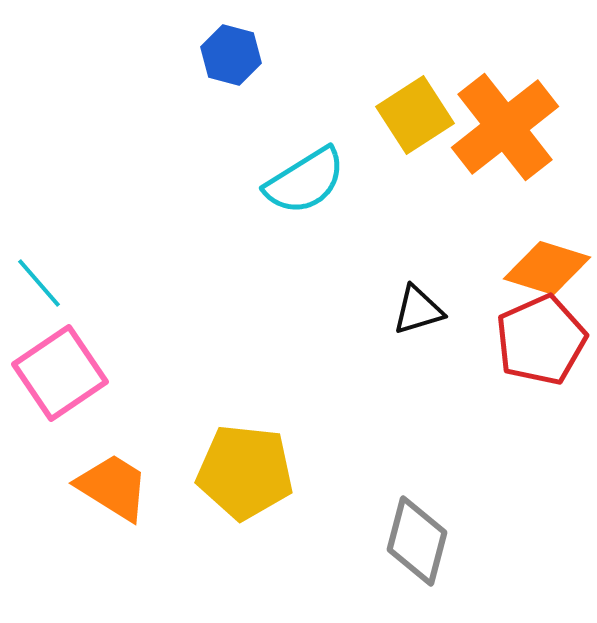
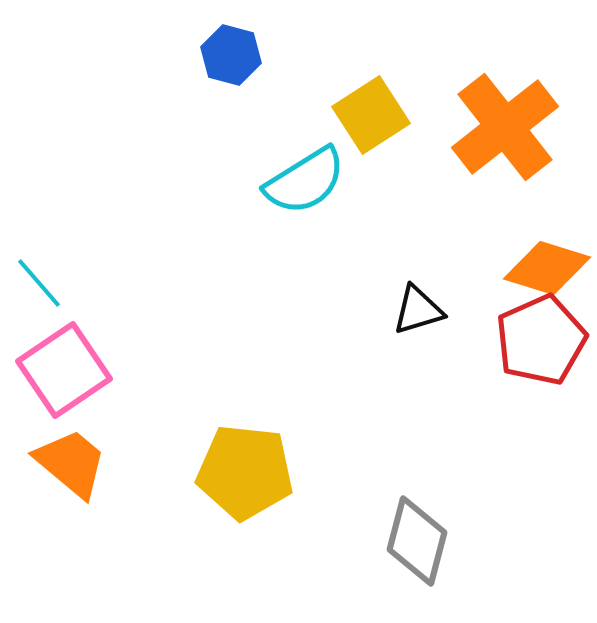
yellow square: moved 44 px left
pink square: moved 4 px right, 3 px up
orange trapezoid: moved 42 px left, 24 px up; rotated 8 degrees clockwise
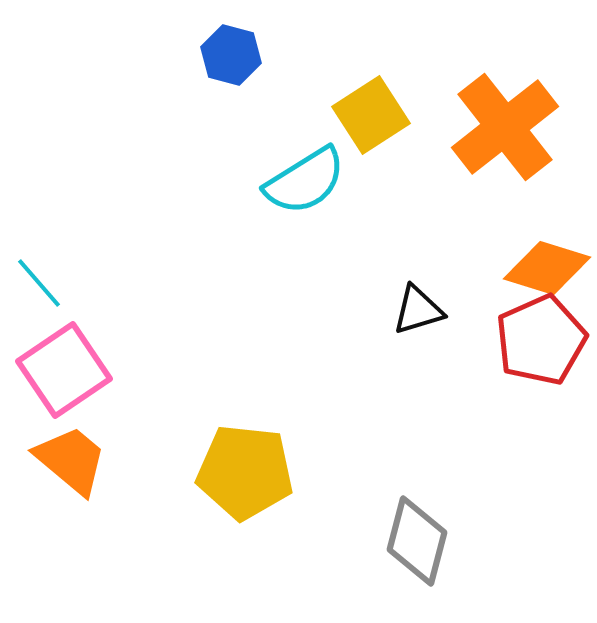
orange trapezoid: moved 3 px up
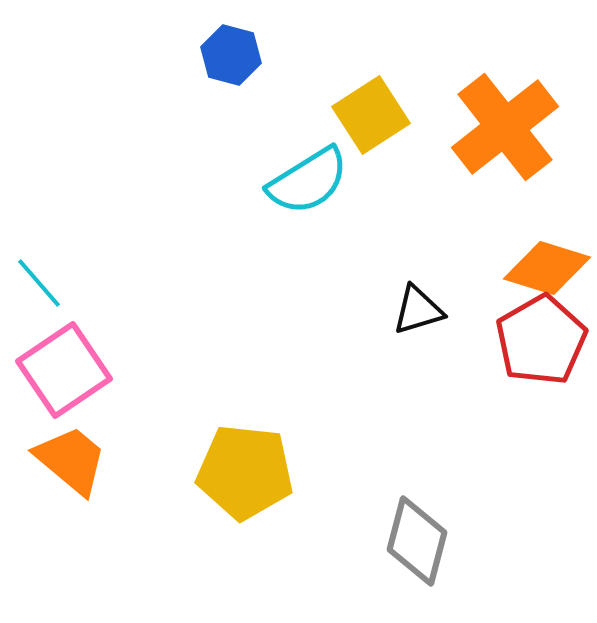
cyan semicircle: moved 3 px right
red pentagon: rotated 6 degrees counterclockwise
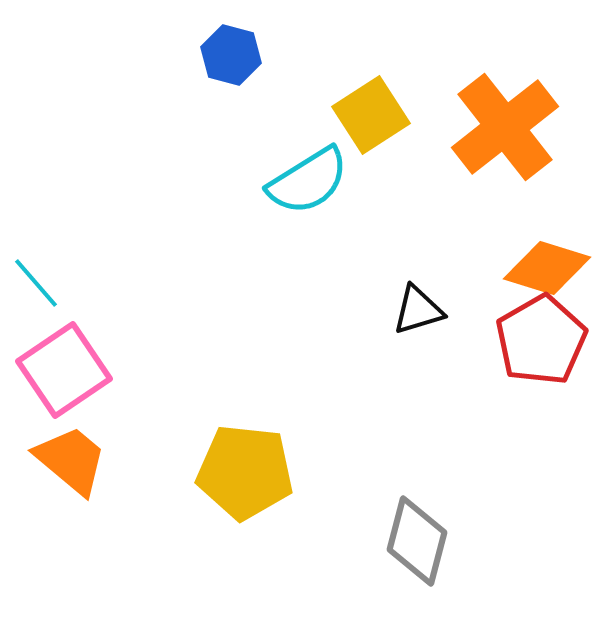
cyan line: moved 3 px left
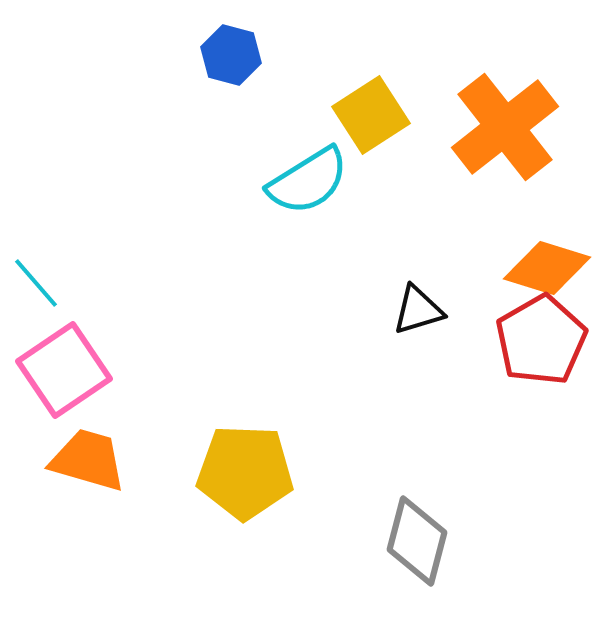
orange trapezoid: moved 17 px right; rotated 24 degrees counterclockwise
yellow pentagon: rotated 4 degrees counterclockwise
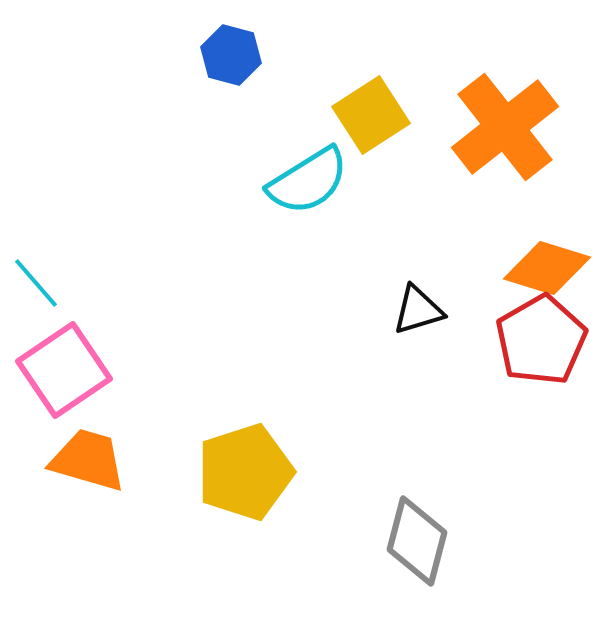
yellow pentagon: rotated 20 degrees counterclockwise
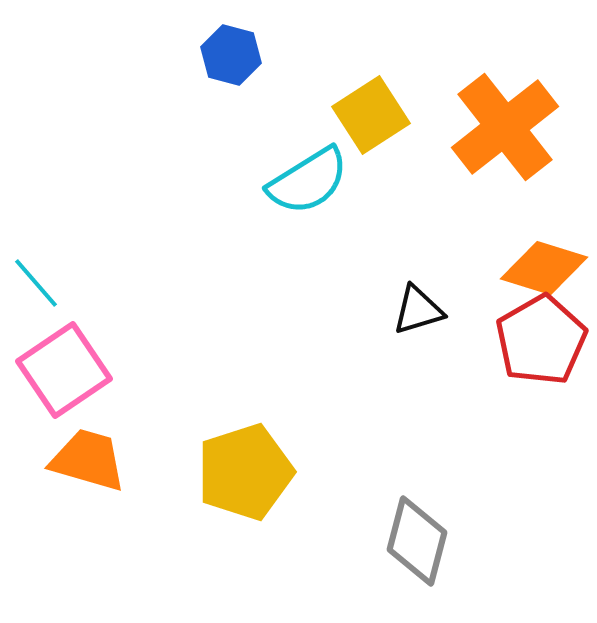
orange diamond: moved 3 px left
